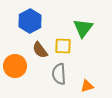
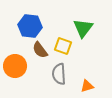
blue hexagon: moved 5 px down; rotated 25 degrees counterclockwise
yellow square: rotated 18 degrees clockwise
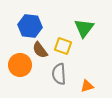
green triangle: moved 1 px right
orange circle: moved 5 px right, 1 px up
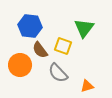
gray semicircle: moved 1 px left, 1 px up; rotated 40 degrees counterclockwise
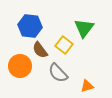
yellow square: moved 1 px right, 1 px up; rotated 18 degrees clockwise
orange circle: moved 1 px down
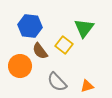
brown semicircle: moved 1 px down
gray semicircle: moved 1 px left, 9 px down
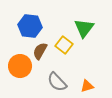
brown semicircle: rotated 66 degrees clockwise
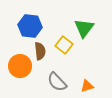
brown semicircle: rotated 144 degrees clockwise
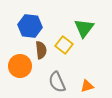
brown semicircle: moved 1 px right, 1 px up
gray semicircle: rotated 20 degrees clockwise
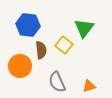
blue hexagon: moved 2 px left, 1 px up
orange triangle: moved 2 px right
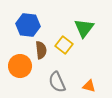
orange triangle: rotated 32 degrees clockwise
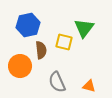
blue hexagon: rotated 20 degrees counterclockwise
yellow square: moved 3 px up; rotated 24 degrees counterclockwise
